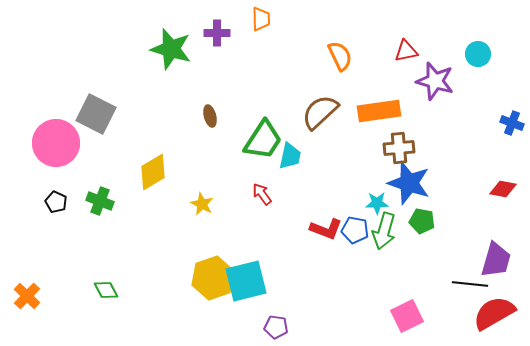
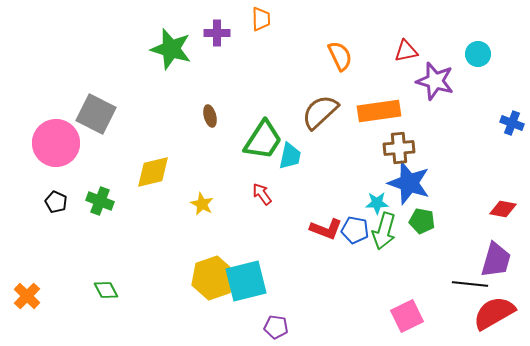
yellow diamond: rotated 18 degrees clockwise
red diamond: moved 20 px down
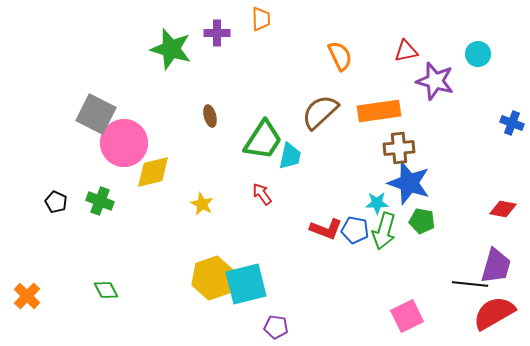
pink circle: moved 68 px right
purple trapezoid: moved 6 px down
cyan square: moved 3 px down
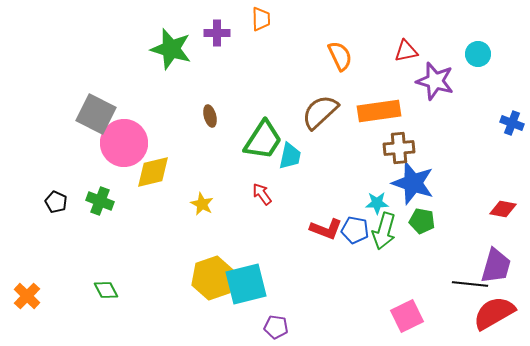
blue star: moved 4 px right
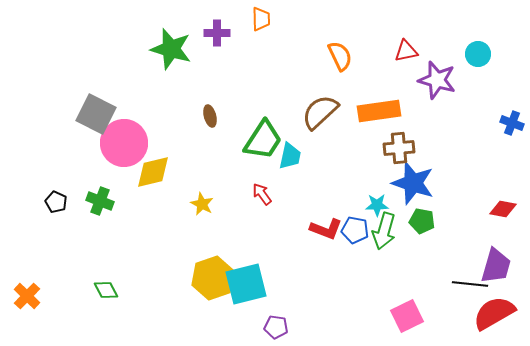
purple star: moved 2 px right, 1 px up
cyan star: moved 2 px down
